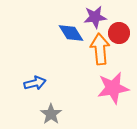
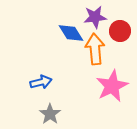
red circle: moved 1 px right, 2 px up
orange arrow: moved 5 px left
blue arrow: moved 6 px right, 1 px up
pink star: moved 1 px left, 2 px up; rotated 16 degrees counterclockwise
gray star: moved 1 px left
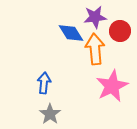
blue arrow: moved 3 px right, 1 px down; rotated 70 degrees counterclockwise
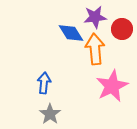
red circle: moved 2 px right, 2 px up
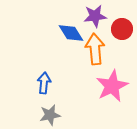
purple star: moved 1 px up
gray star: moved 1 px down; rotated 25 degrees clockwise
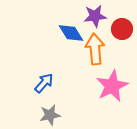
blue arrow: rotated 35 degrees clockwise
